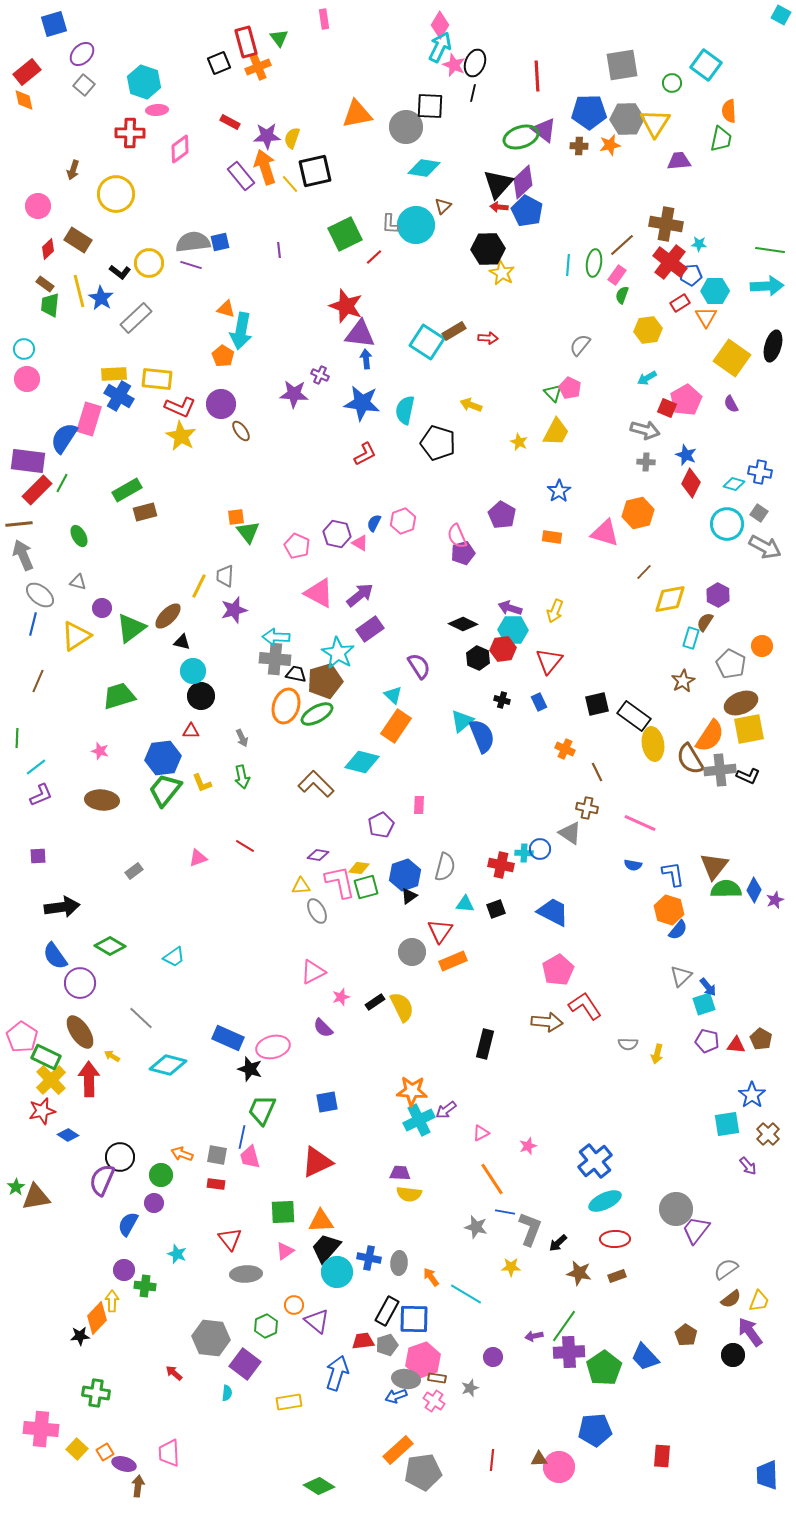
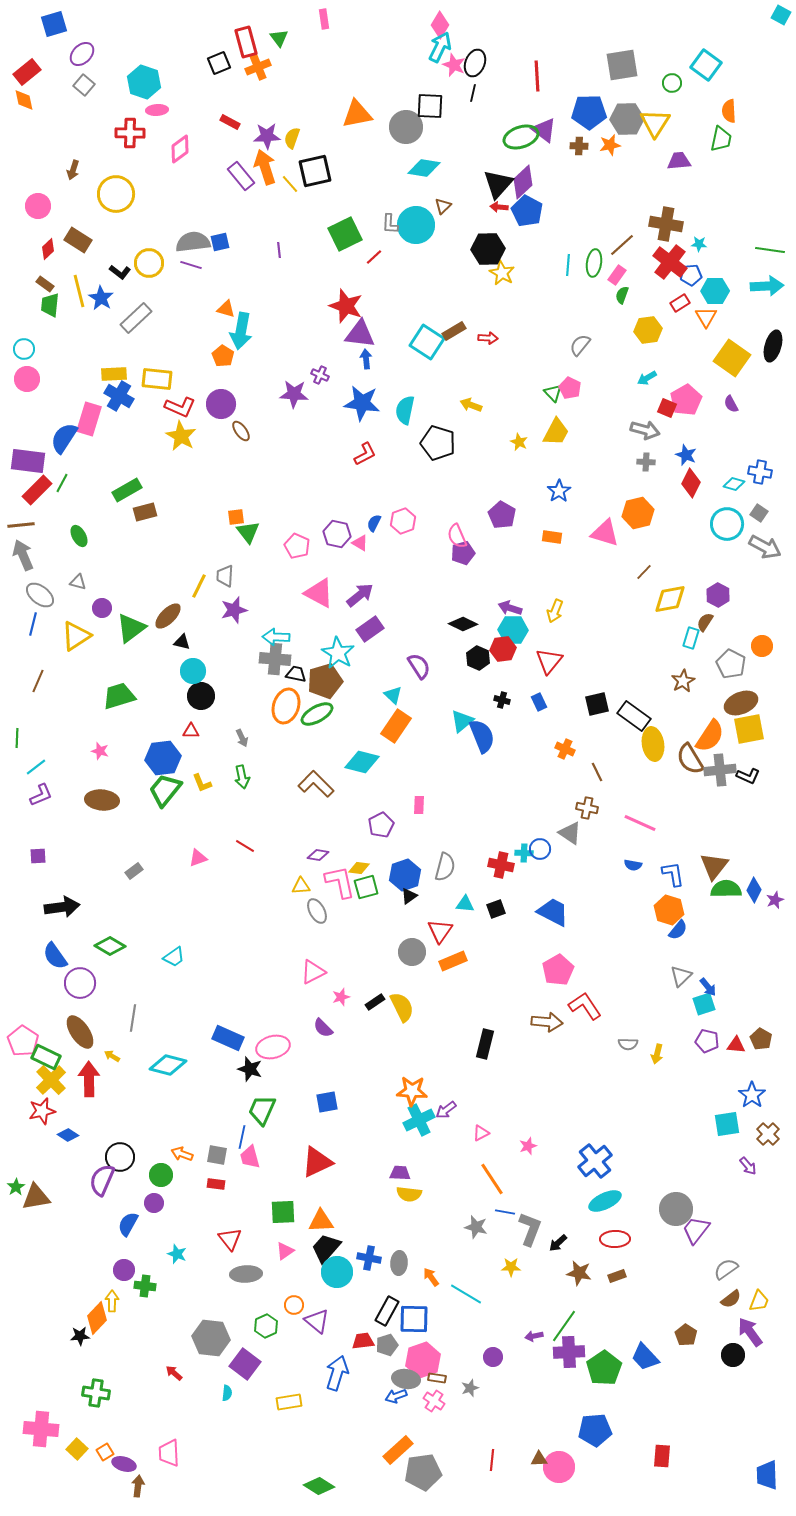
brown line at (19, 524): moved 2 px right, 1 px down
gray line at (141, 1018): moved 8 px left; rotated 56 degrees clockwise
pink pentagon at (22, 1037): moved 1 px right, 4 px down
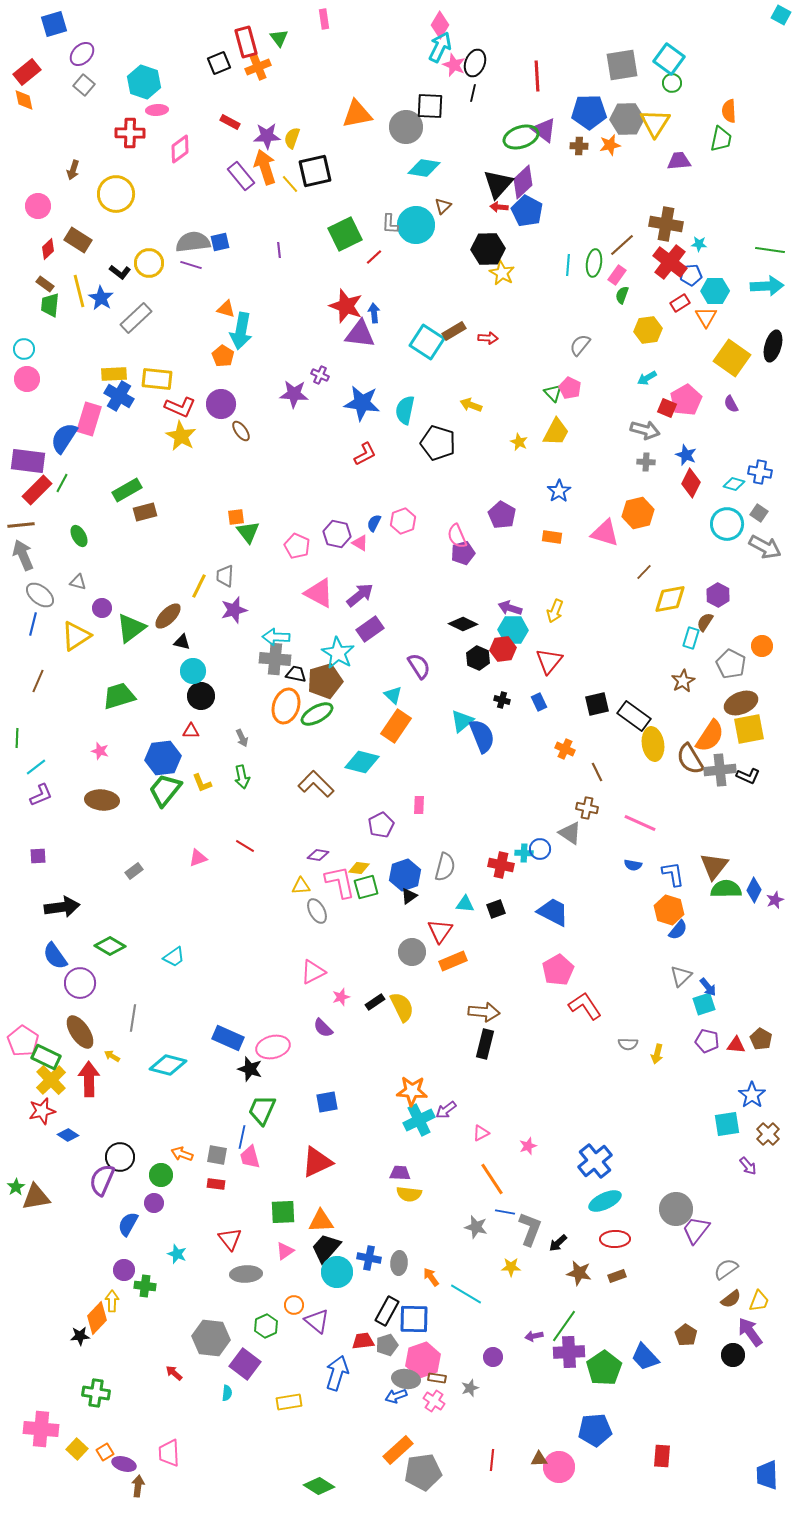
cyan square at (706, 65): moved 37 px left, 6 px up
blue arrow at (366, 359): moved 8 px right, 46 px up
brown arrow at (547, 1022): moved 63 px left, 10 px up
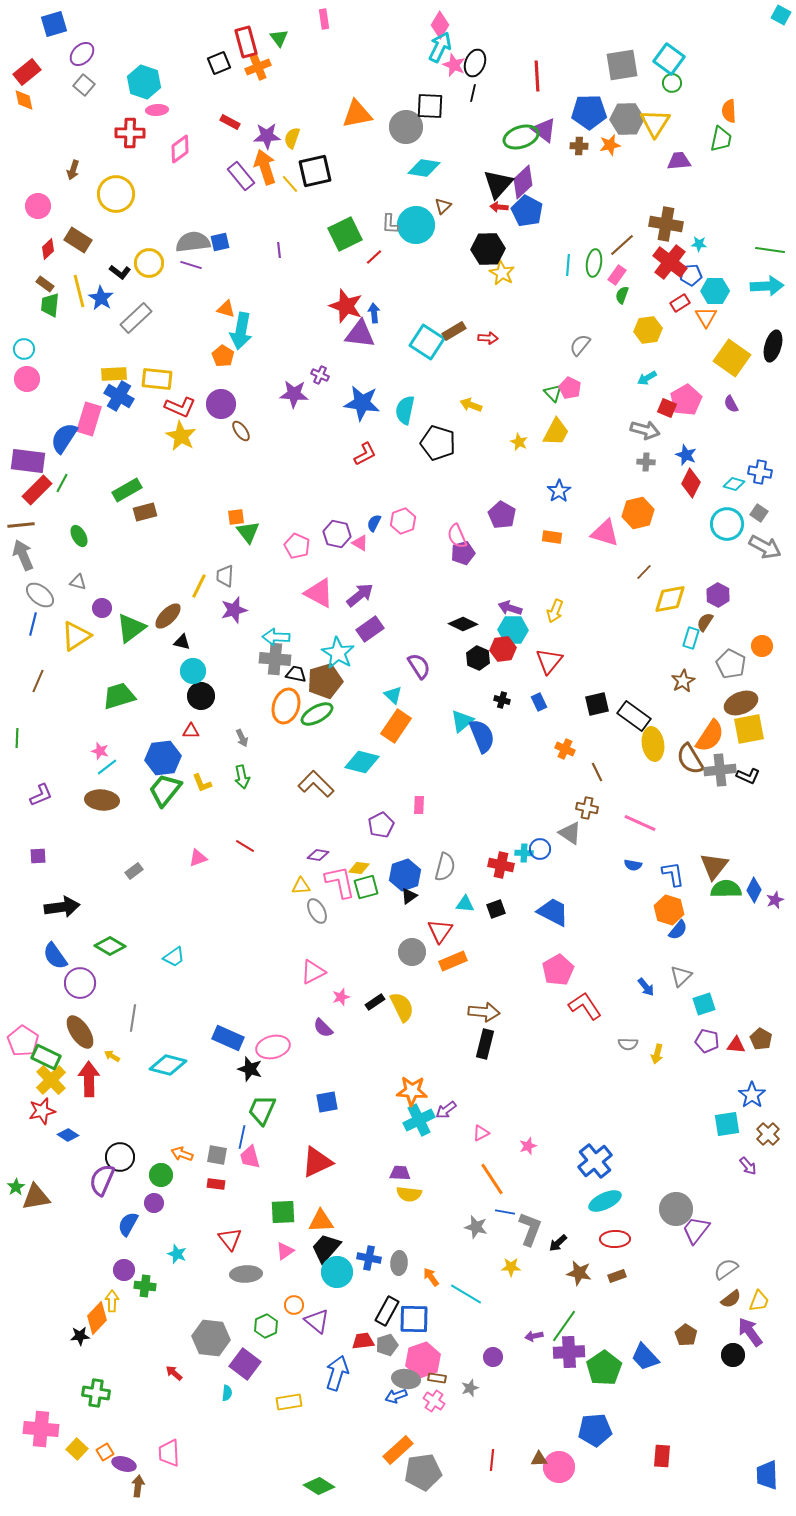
cyan line at (36, 767): moved 71 px right
blue arrow at (708, 987): moved 62 px left
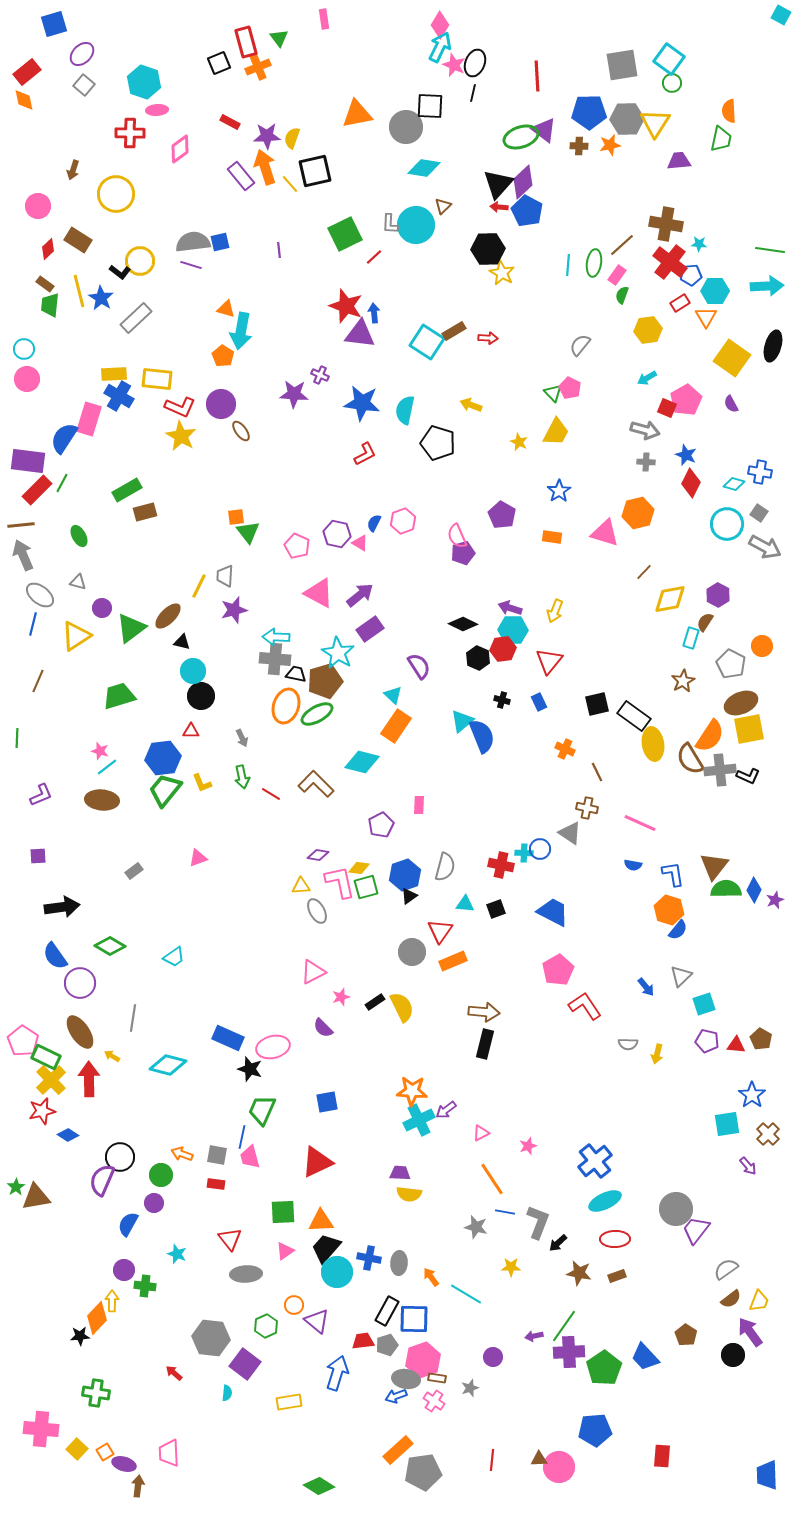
yellow circle at (149, 263): moved 9 px left, 2 px up
red line at (245, 846): moved 26 px right, 52 px up
gray L-shape at (530, 1229): moved 8 px right, 7 px up
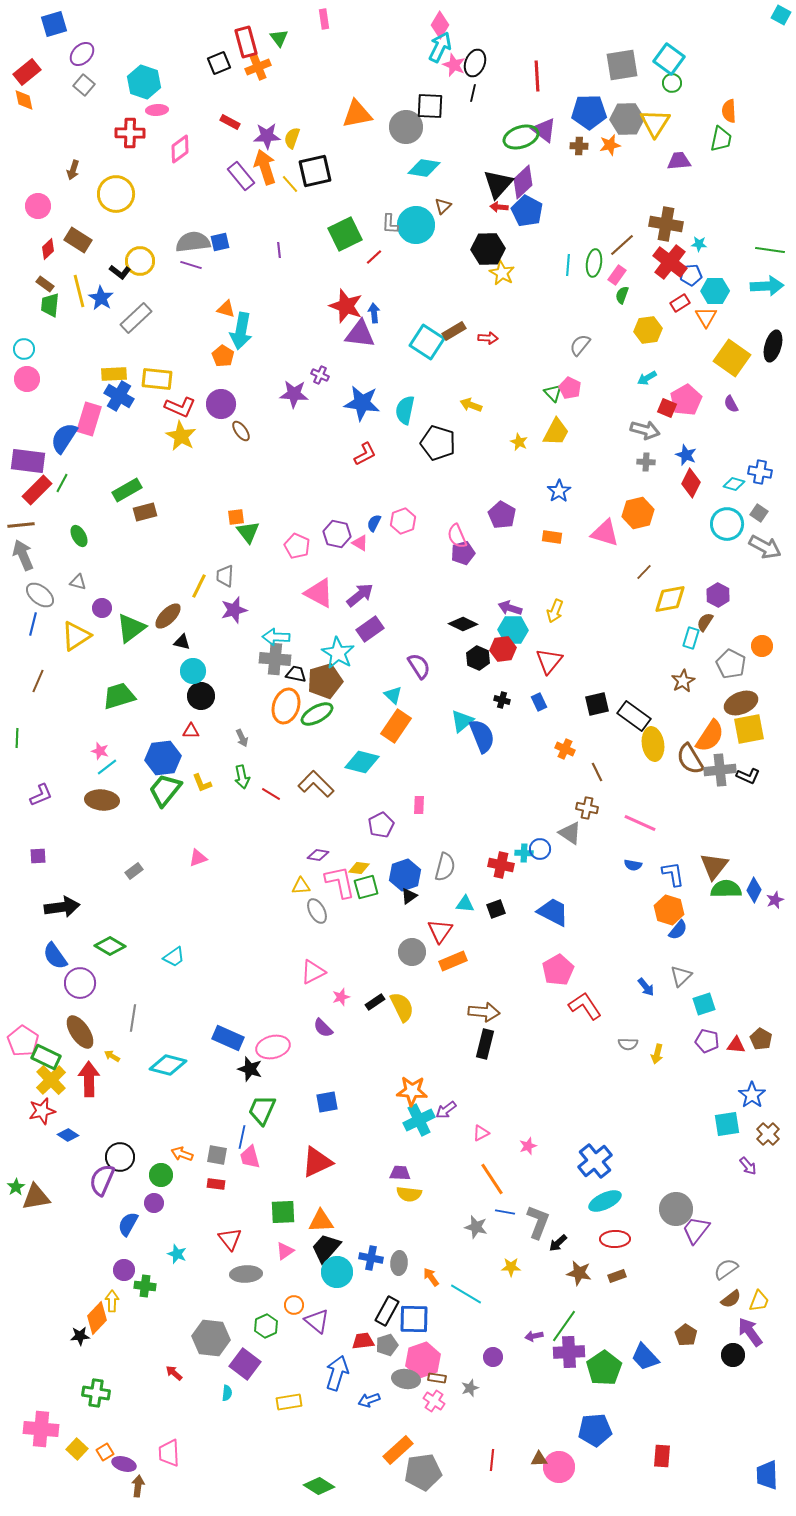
blue cross at (369, 1258): moved 2 px right
blue arrow at (396, 1396): moved 27 px left, 4 px down
